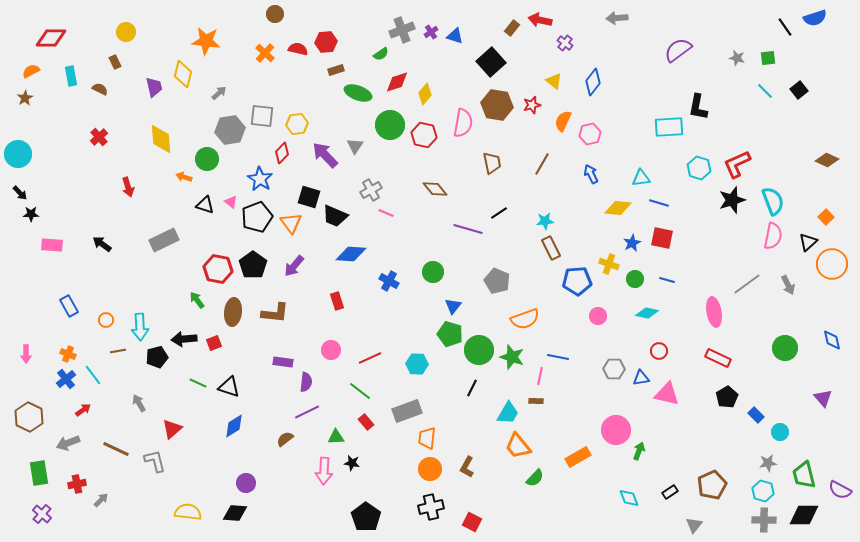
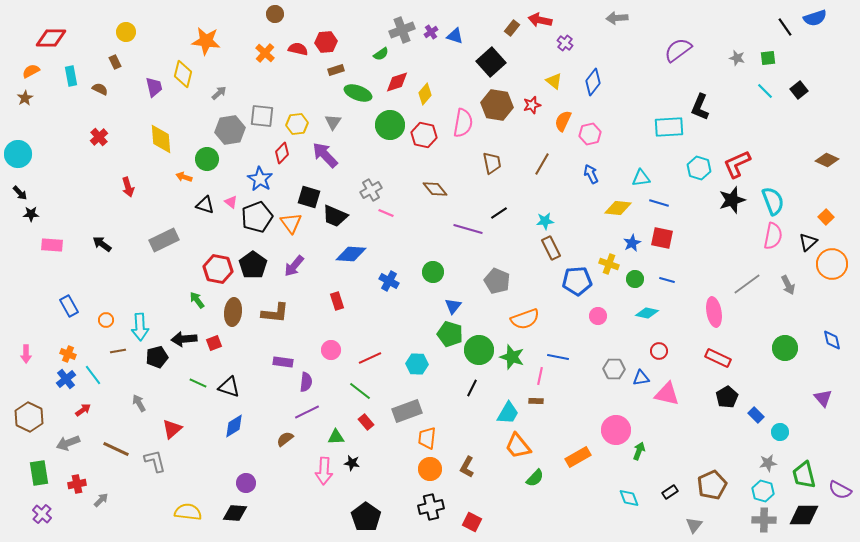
black L-shape at (698, 107): moved 2 px right; rotated 12 degrees clockwise
gray triangle at (355, 146): moved 22 px left, 24 px up
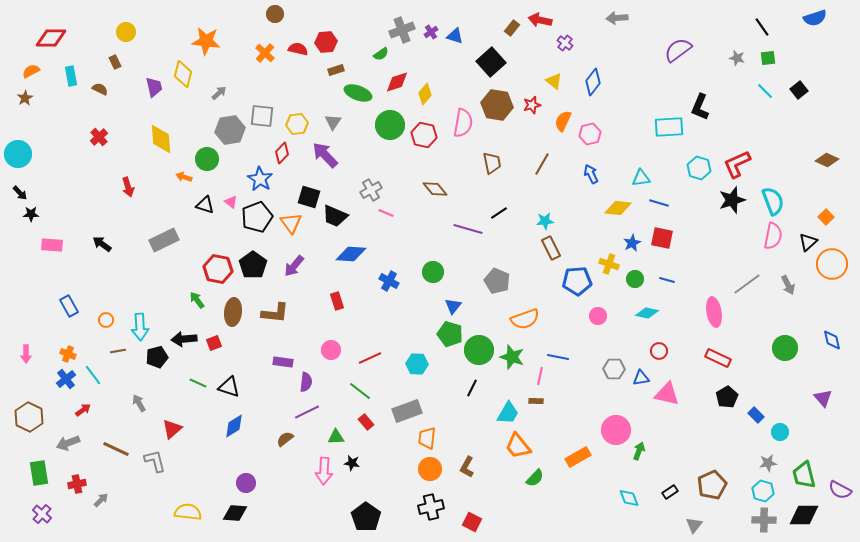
black line at (785, 27): moved 23 px left
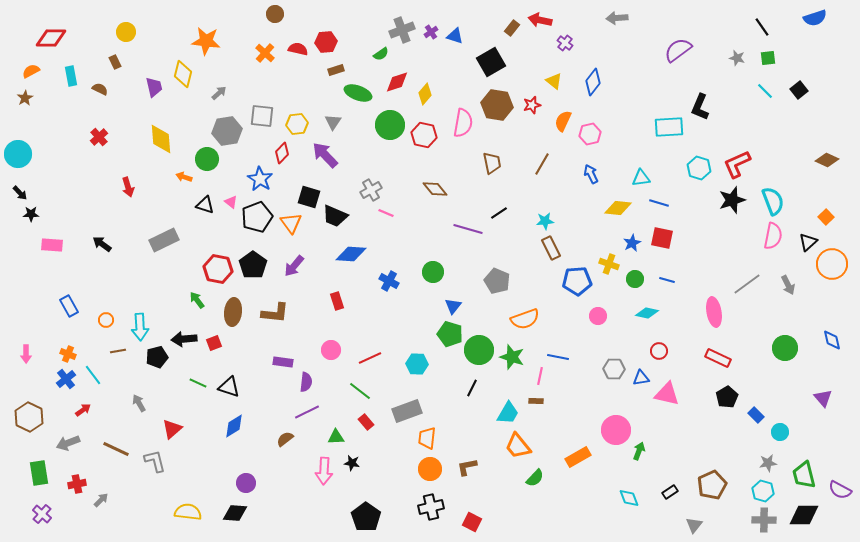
black square at (491, 62): rotated 12 degrees clockwise
gray hexagon at (230, 130): moved 3 px left, 1 px down
brown L-shape at (467, 467): rotated 50 degrees clockwise
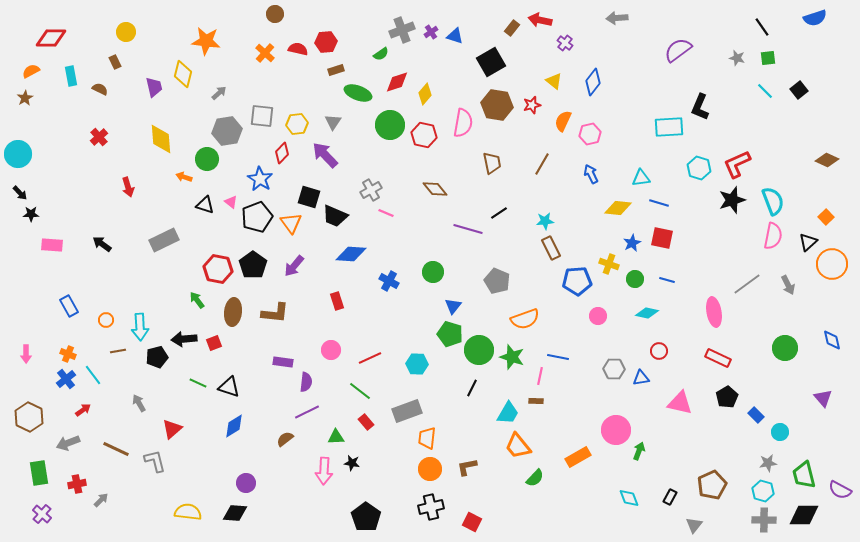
pink triangle at (667, 394): moved 13 px right, 9 px down
black rectangle at (670, 492): moved 5 px down; rotated 28 degrees counterclockwise
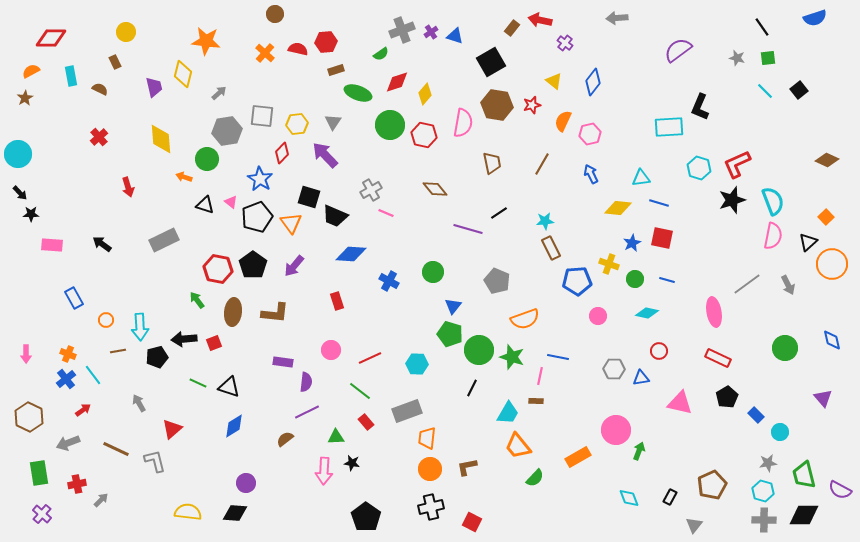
blue rectangle at (69, 306): moved 5 px right, 8 px up
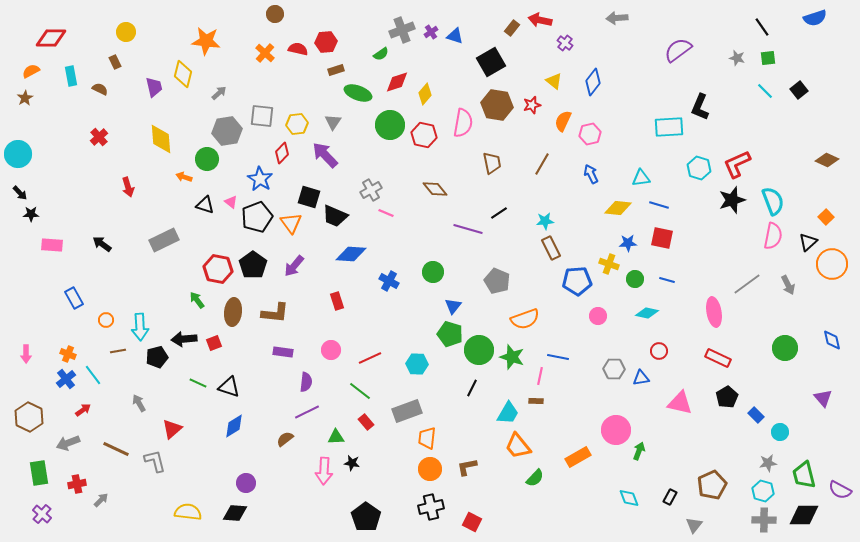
blue line at (659, 203): moved 2 px down
blue star at (632, 243): moved 4 px left; rotated 24 degrees clockwise
purple rectangle at (283, 362): moved 10 px up
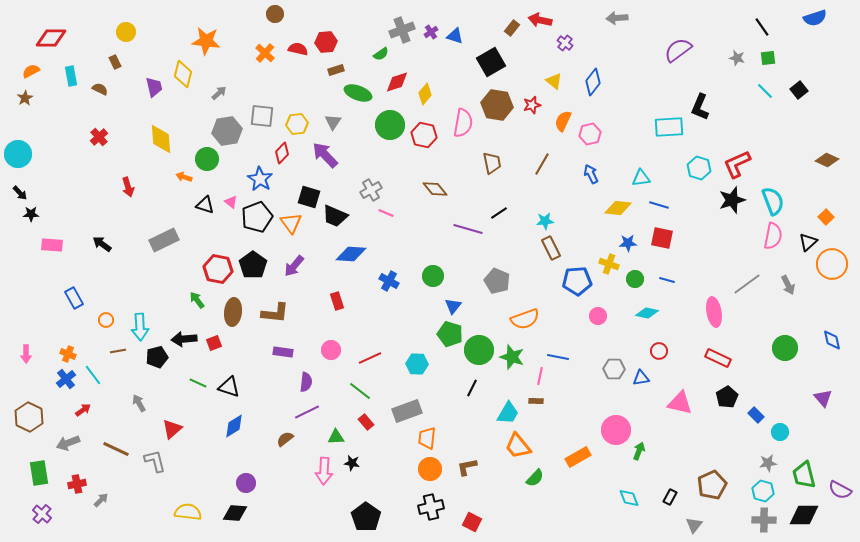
green circle at (433, 272): moved 4 px down
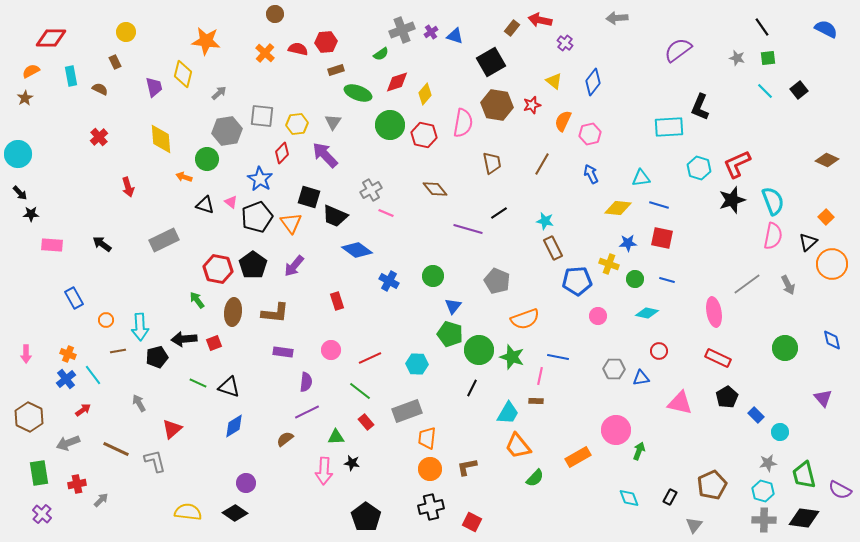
blue semicircle at (815, 18): moved 11 px right, 11 px down; rotated 135 degrees counterclockwise
cyan star at (545, 221): rotated 18 degrees clockwise
brown rectangle at (551, 248): moved 2 px right
blue diamond at (351, 254): moved 6 px right, 4 px up; rotated 32 degrees clockwise
black diamond at (235, 513): rotated 30 degrees clockwise
black diamond at (804, 515): moved 3 px down; rotated 8 degrees clockwise
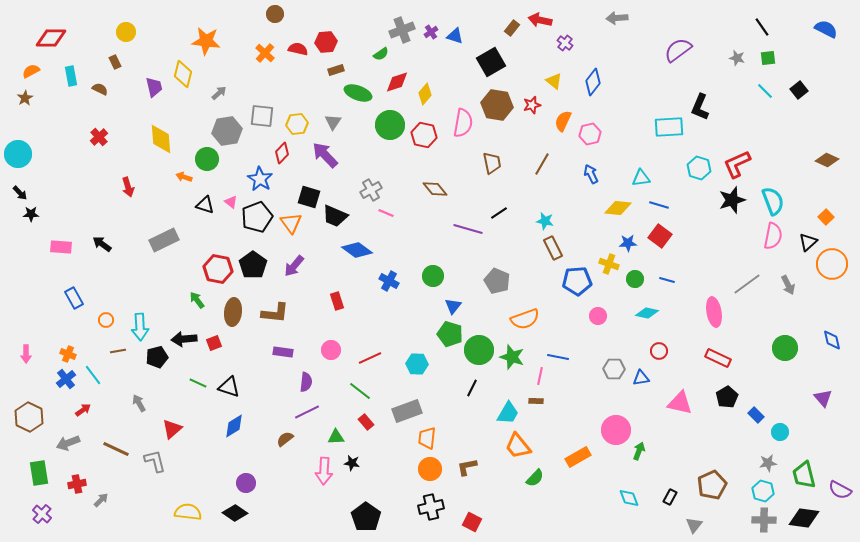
red square at (662, 238): moved 2 px left, 2 px up; rotated 25 degrees clockwise
pink rectangle at (52, 245): moved 9 px right, 2 px down
